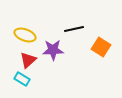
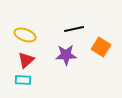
purple star: moved 13 px right, 5 px down
red triangle: moved 2 px left
cyan rectangle: moved 1 px right, 1 px down; rotated 28 degrees counterclockwise
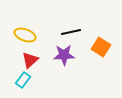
black line: moved 3 px left, 3 px down
purple star: moved 2 px left
red triangle: moved 4 px right
cyan rectangle: rotated 56 degrees counterclockwise
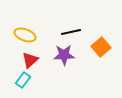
orange square: rotated 18 degrees clockwise
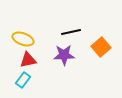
yellow ellipse: moved 2 px left, 4 px down
red triangle: moved 2 px left; rotated 30 degrees clockwise
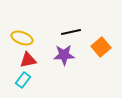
yellow ellipse: moved 1 px left, 1 px up
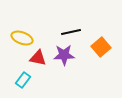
red triangle: moved 10 px right, 2 px up; rotated 24 degrees clockwise
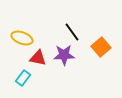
black line: moved 1 px right; rotated 66 degrees clockwise
cyan rectangle: moved 2 px up
